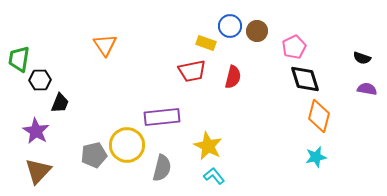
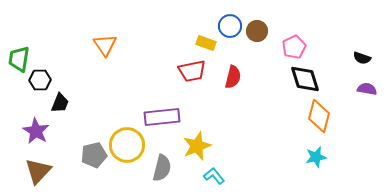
yellow star: moved 11 px left; rotated 24 degrees clockwise
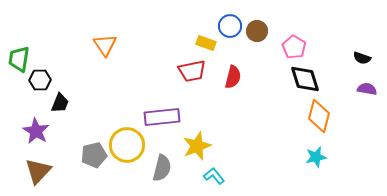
pink pentagon: rotated 15 degrees counterclockwise
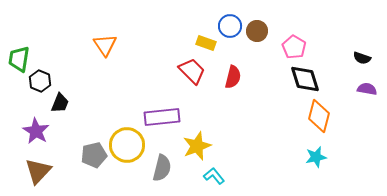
red trapezoid: rotated 124 degrees counterclockwise
black hexagon: moved 1 px down; rotated 25 degrees clockwise
